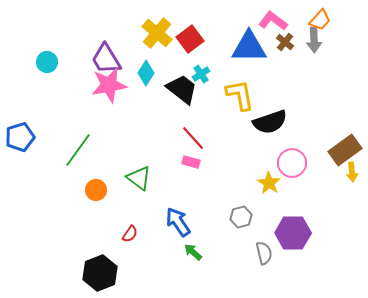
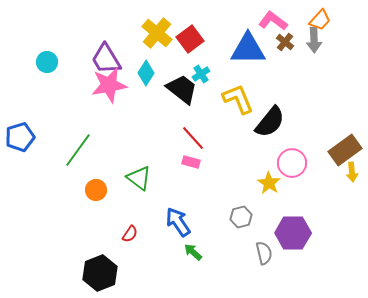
blue triangle: moved 1 px left, 2 px down
yellow L-shape: moved 2 px left, 4 px down; rotated 12 degrees counterclockwise
black semicircle: rotated 32 degrees counterclockwise
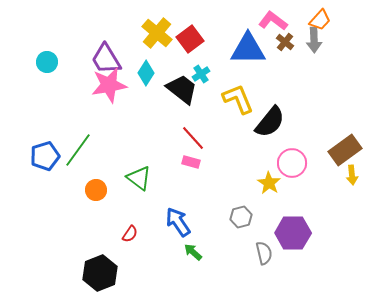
blue pentagon: moved 25 px right, 19 px down
yellow arrow: moved 3 px down
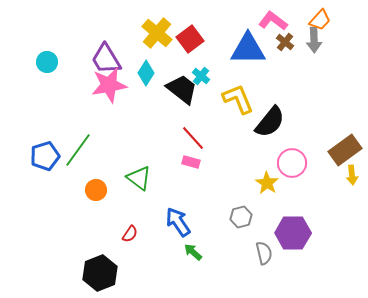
cyan cross: moved 2 px down; rotated 18 degrees counterclockwise
yellow star: moved 2 px left
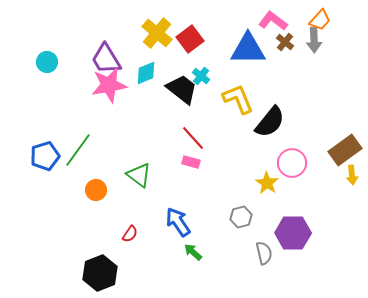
cyan diamond: rotated 35 degrees clockwise
green triangle: moved 3 px up
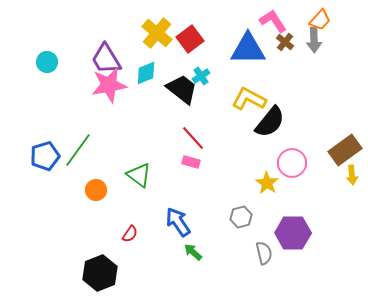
pink L-shape: rotated 20 degrees clockwise
cyan cross: rotated 18 degrees clockwise
yellow L-shape: moved 11 px right; rotated 40 degrees counterclockwise
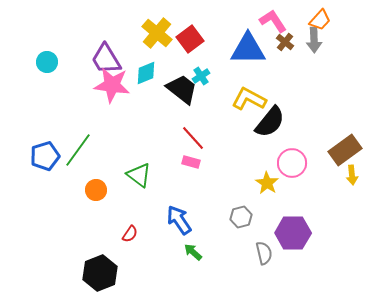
pink star: moved 3 px right; rotated 18 degrees clockwise
blue arrow: moved 1 px right, 2 px up
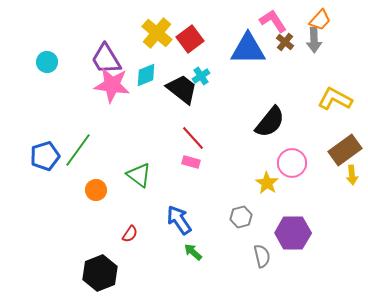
cyan diamond: moved 2 px down
yellow L-shape: moved 86 px right
gray semicircle: moved 2 px left, 3 px down
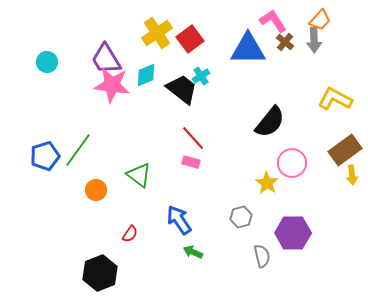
yellow cross: rotated 16 degrees clockwise
green arrow: rotated 18 degrees counterclockwise
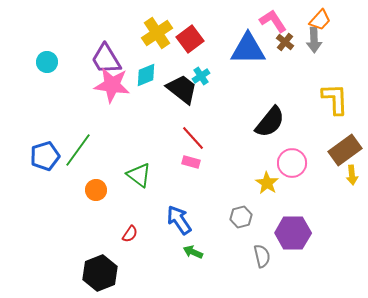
yellow L-shape: rotated 60 degrees clockwise
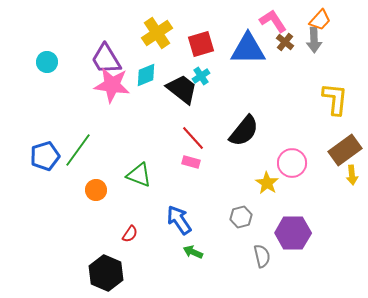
red square: moved 11 px right, 5 px down; rotated 20 degrees clockwise
yellow L-shape: rotated 8 degrees clockwise
black semicircle: moved 26 px left, 9 px down
green triangle: rotated 16 degrees counterclockwise
black hexagon: moved 6 px right; rotated 16 degrees counterclockwise
